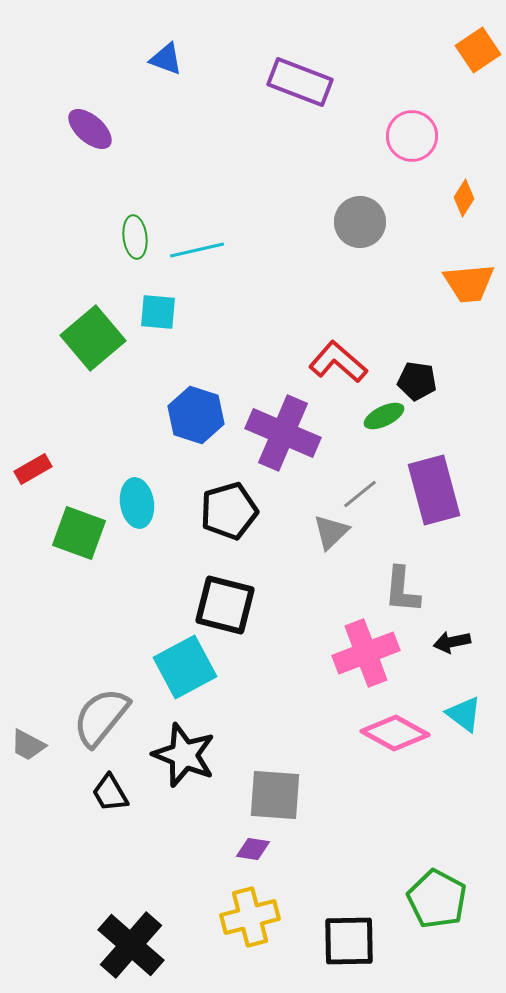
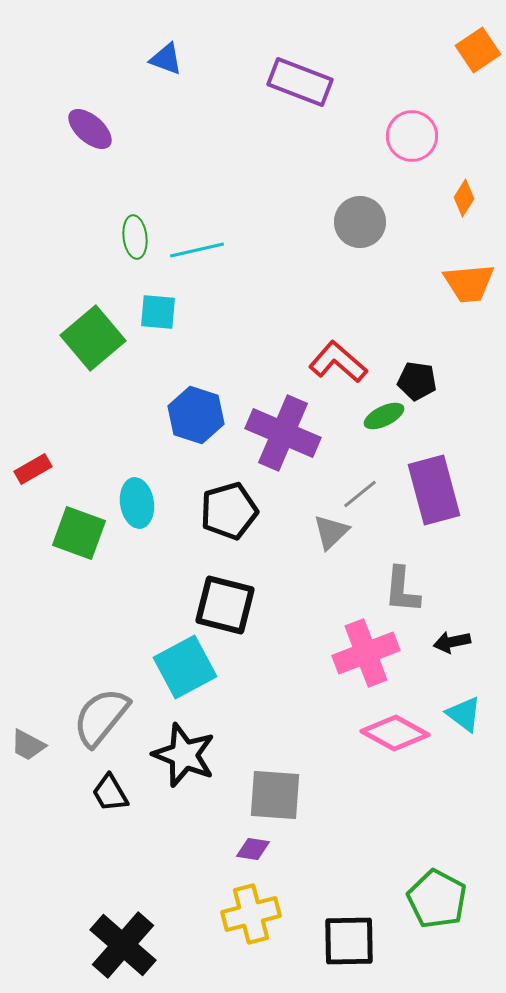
yellow cross at (250, 917): moved 1 px right, 3 px up
black cross at (131, 945): moved 8 px left
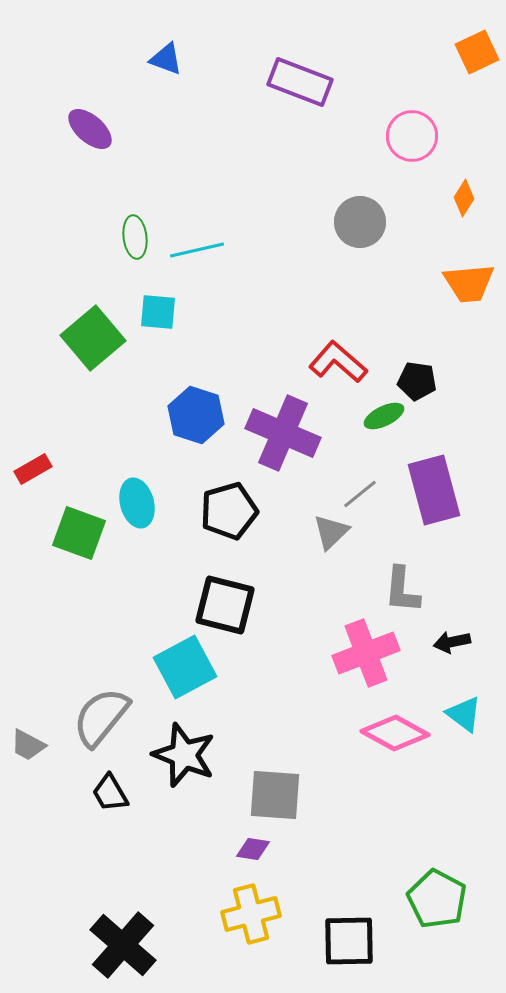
orange square at (478, 50): moved 1 px left, 2 px down; rotated 9 degrees clockwise
cyan ellipse at (137, 503): rotated 6 degrees counterclockwise
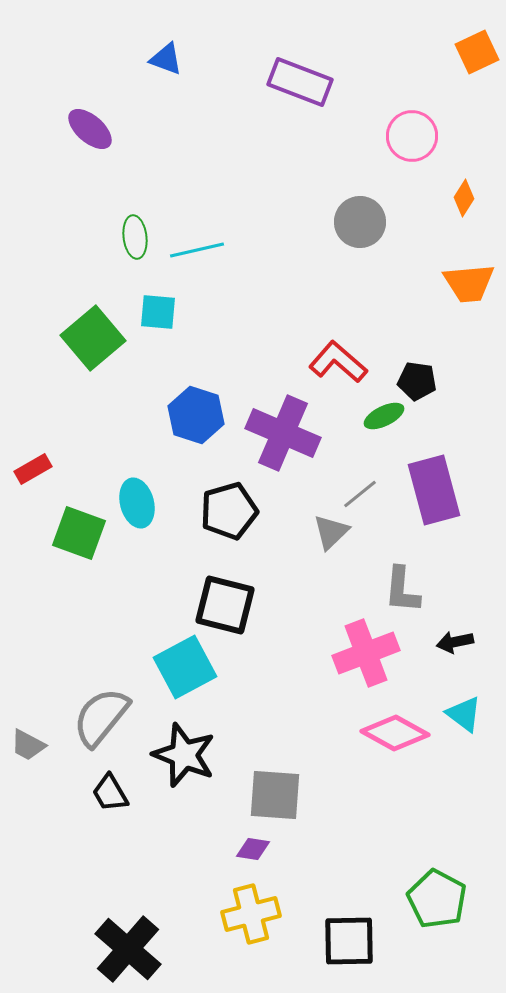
black arrow at (452, 642): moved 3 px right
black cross at (123, 945): moved 5 px right, 4 px down
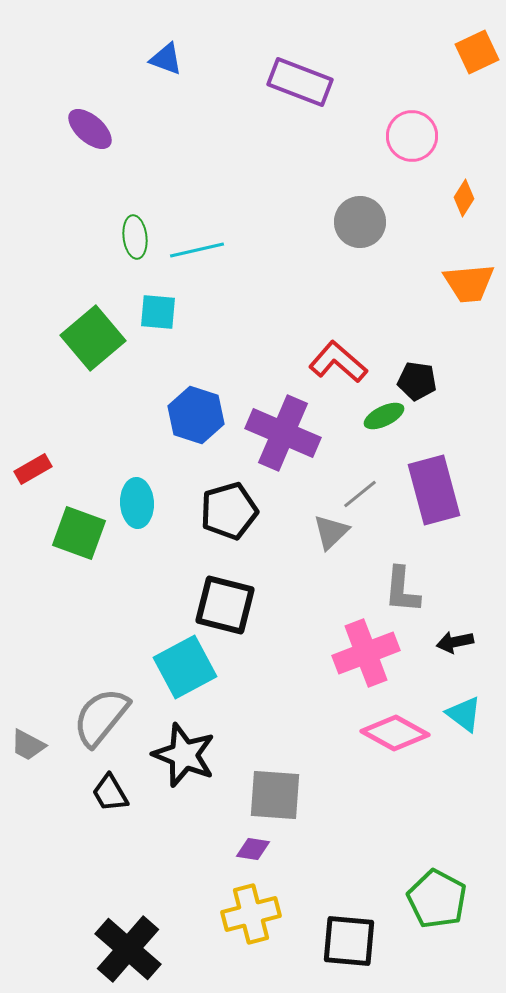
cyan ellipse at (137, 503): rotated 12 degrees clockwise
black square at (349, 941): rotated 6 degrees clockwise
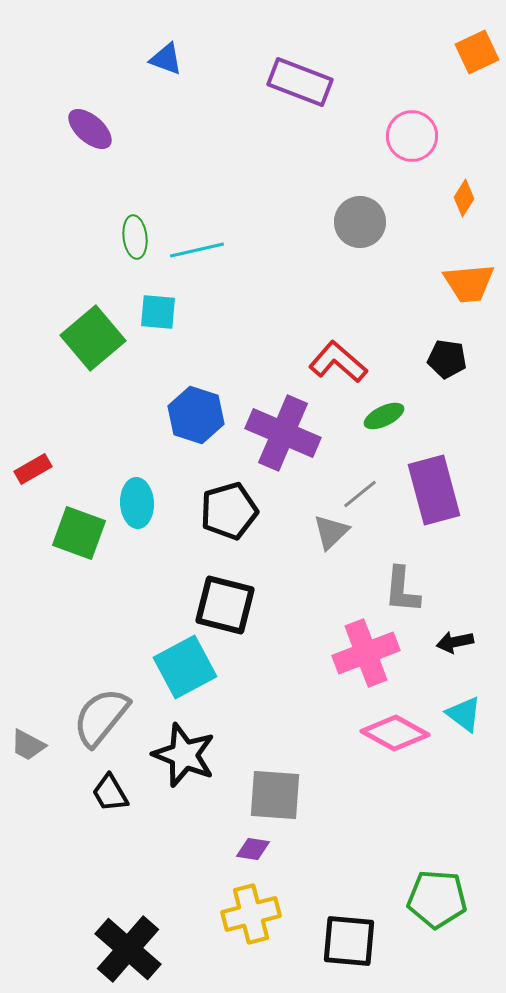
black pentagon at (417, 381): moved 30 px right, 22 px up
green pentagon at (437, 899): rotated 24 degrees counterclockwise
